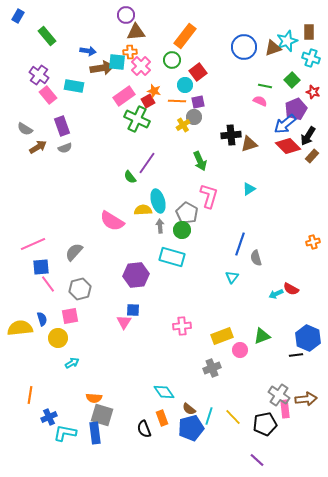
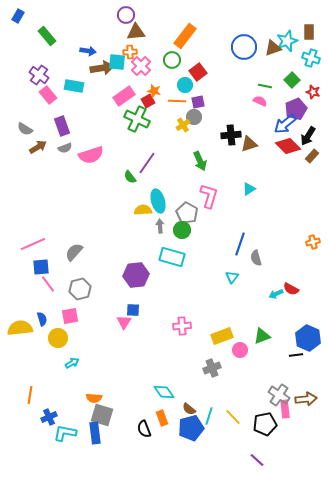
pink semicircle at (112, 221): moved 21 px left, 66 px up; rotated 50 degrees counterclockwise
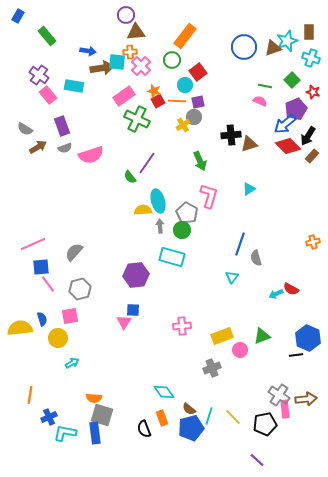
red square at (148, 101): moved 10 px right
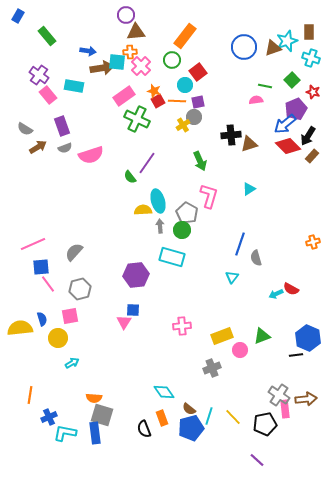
pink semicircle at (260, 101): moved 4 px left, 1 px up; rotated 32 degrees counterclockwise
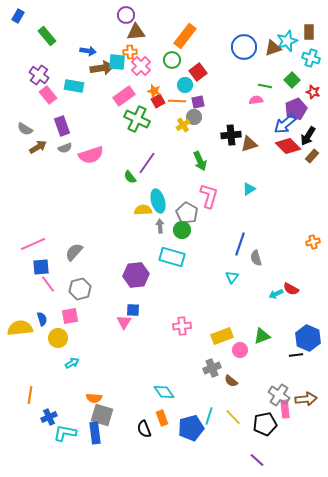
brown semicircle at (189, 409): moved 42 px right, 28 px up
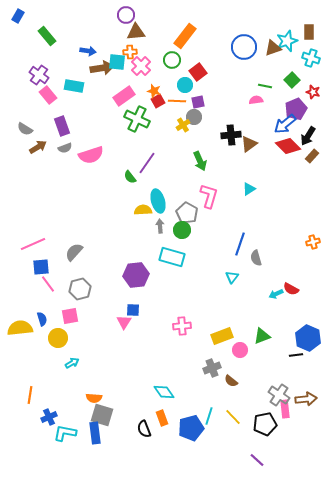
brown triangle at (249, 144): rotated 18 degrees counterclockwise
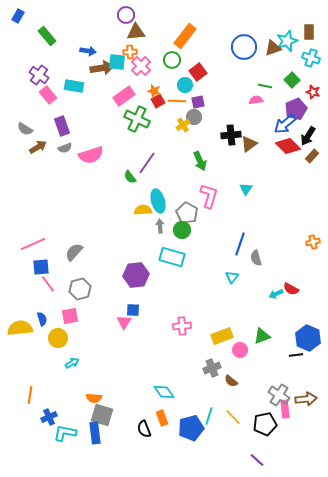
cyan triangle at (249, 189): moved 3 px left; rotated 24 degrees counterclockwise
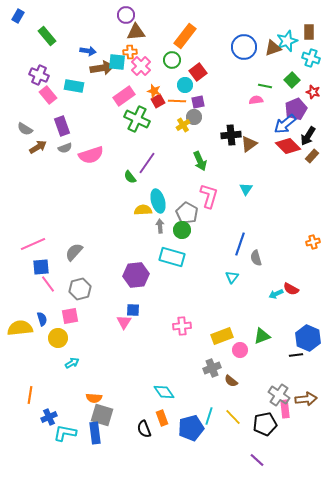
purple cross at (39, 75): rotated 12 degrees counterclockwise
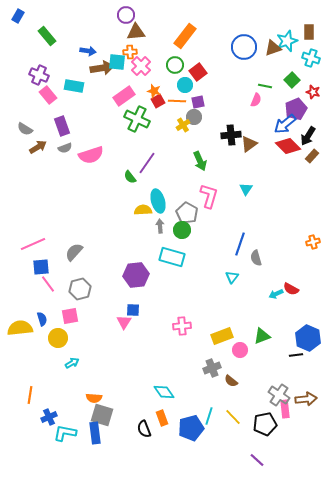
green circle at (172, 60): moved 3 px right, 5 px down
pink semicircle at (256, 100): rotated 120 degrees clockwise
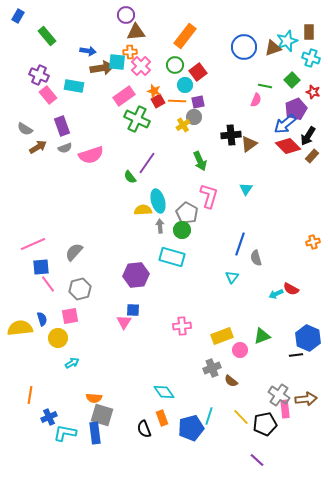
yellow line at (233, 417): moved 8 px right
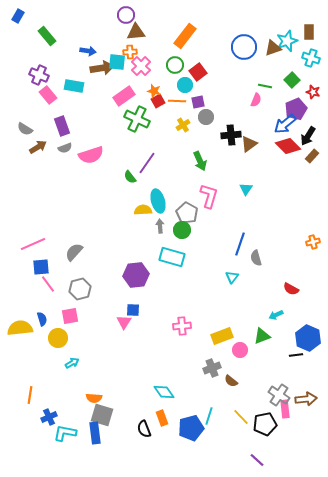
gray circle at (194, 117): moved 12 px right
cyan arrow at (276, 294): moved 21 px down
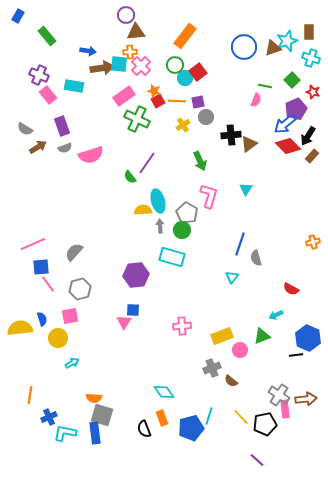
cyan square at (117, 62): moved 2 px right, 2 px down
cyan circle at (185, 85): moved 7 px up
